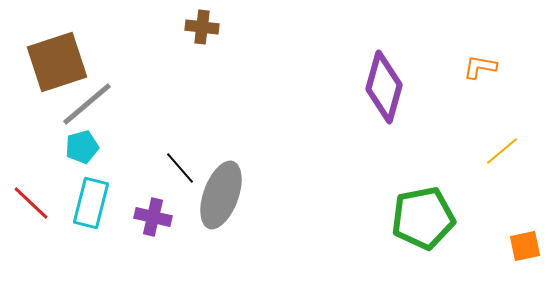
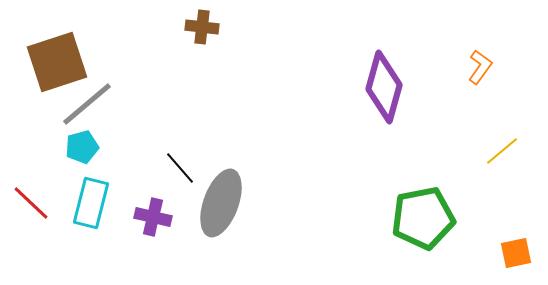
orange L-shape: rotated 116 degrees clockwise
gray ellipse: moved 8 px down
orange square: moved 9 px left, 7 px down
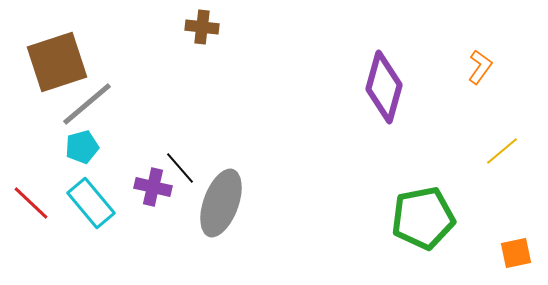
cyan rectangle: rotated 54 degrees counterclockwise
purple cross: moved 30 px up
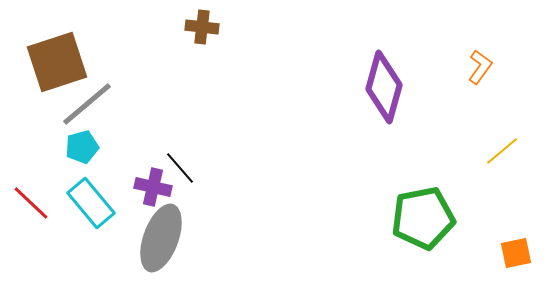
gray ellipse: moved 60 px left, 35 px down
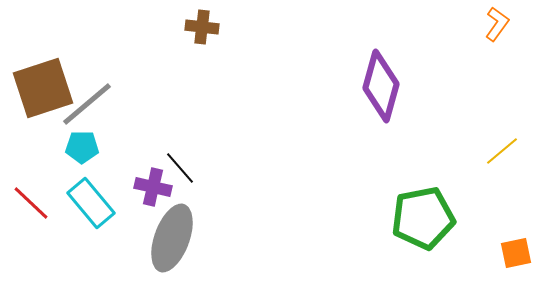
brown square: moved 14 px left, 26 px down
orange L-shape: moved 17 px right, 43 px up
purple diamond: moved 3 px left, 1 px up
cyan pentagon: rotated 16 degrees clockwise
gray ellipse: moved 11 px right
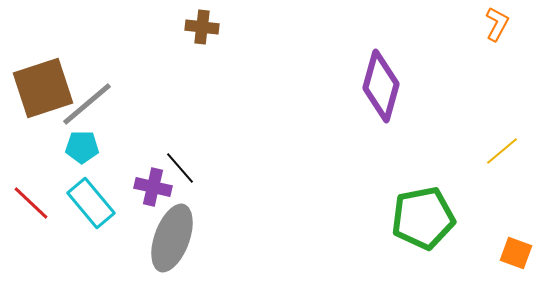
orange L-shape: rotated 8 degrees counterclockwise
orange square: rotated 32 degrees clockwise
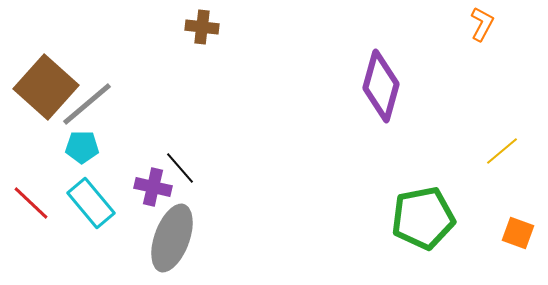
orange L-shape: moved 15 px left
brown square: moved 3 px right, 1 px up; rotated 30 degrees counterclockwise
orange square: moved 2 px right, 20 px up
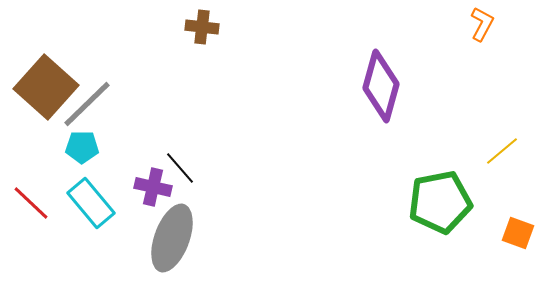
gray line: rotated 4 degrees counterclockwise
green pentagon: moved 17 px right, 16 px up
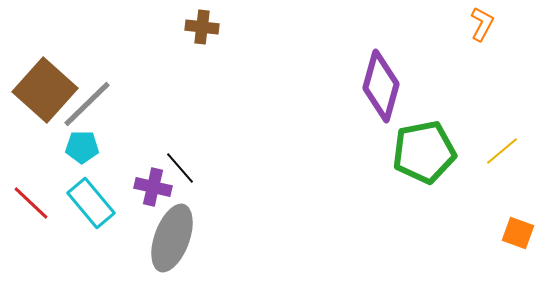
brown square: moved 1 px left, 3 px down
green pentagon: moved 16 px left, 50 px up
